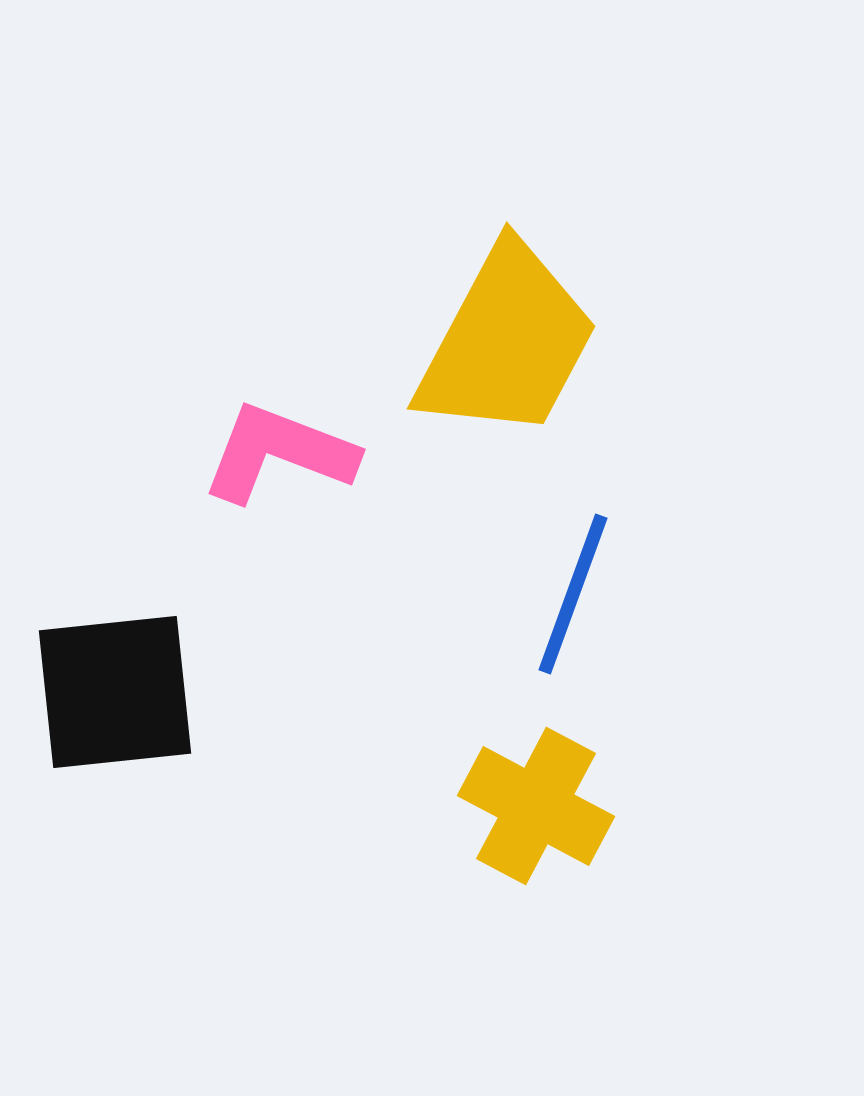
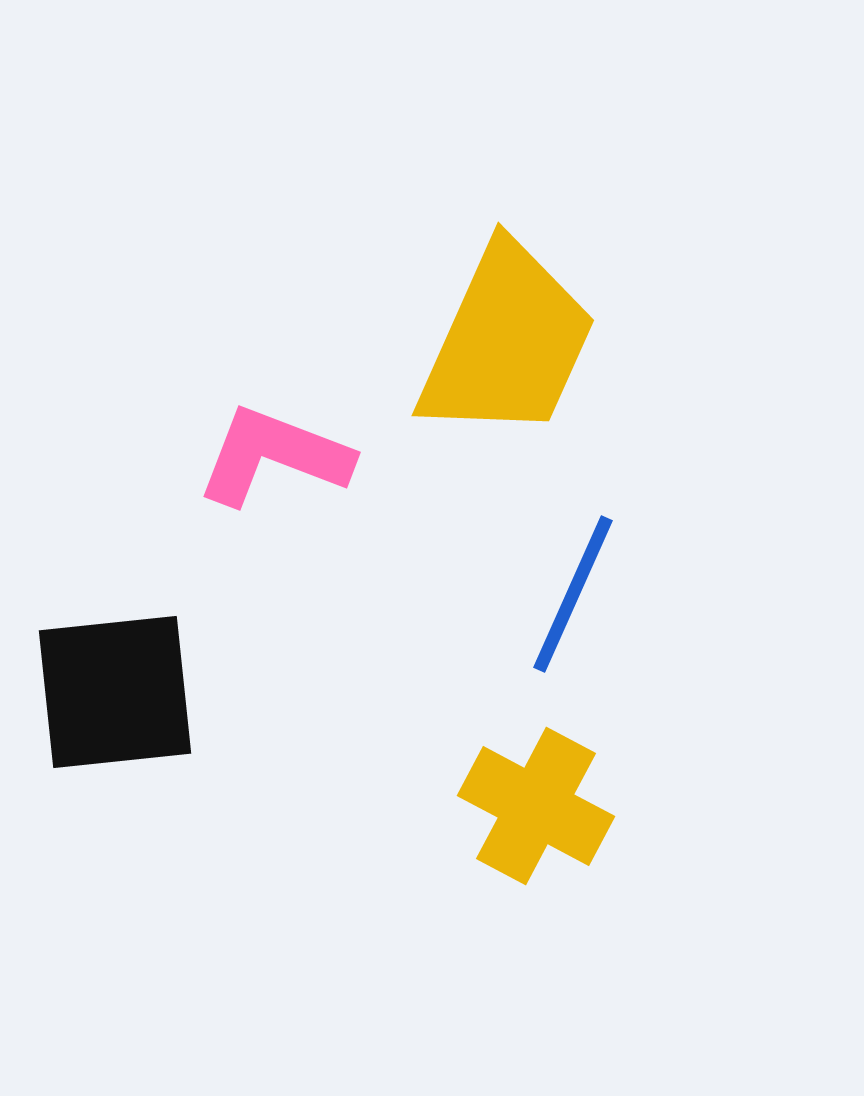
yellow trapezoid: rotated 4 degrees counterclockwise
pink L-shape: moved 5 px left, 3 px down
blue line: rotated 4 degrees clockwise
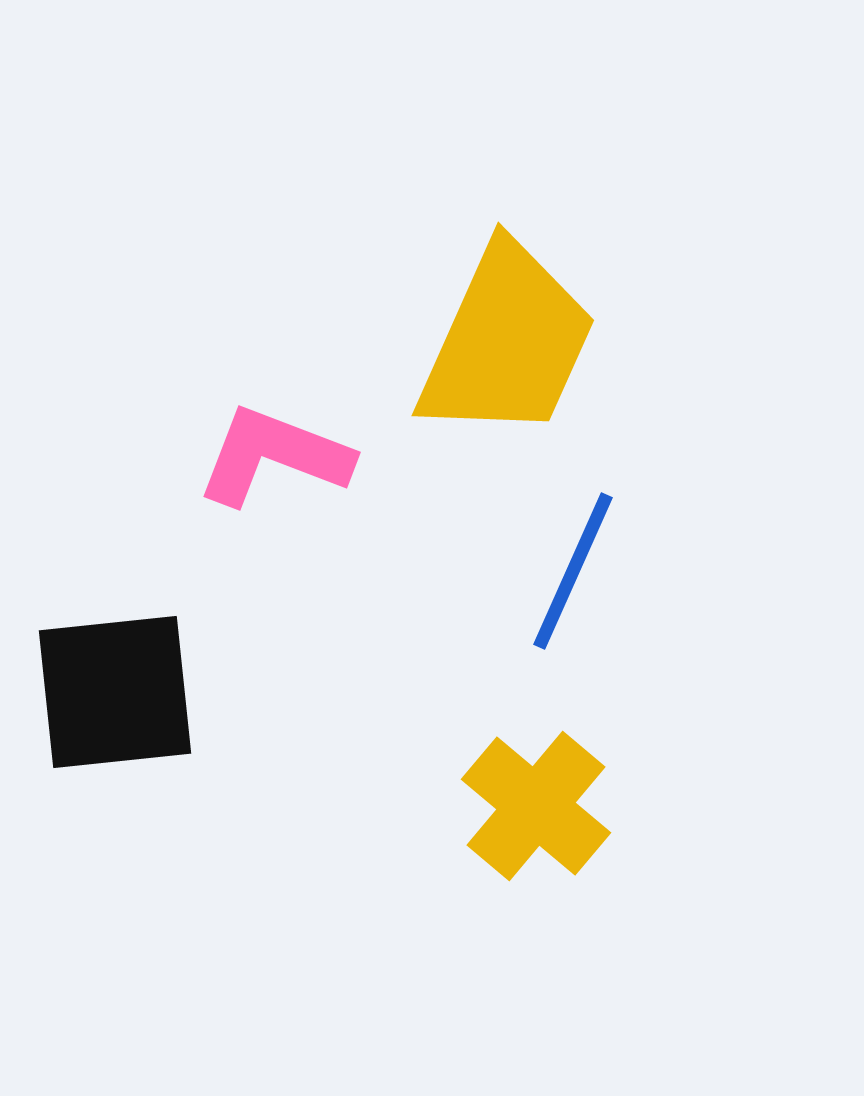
blue line: moved 23 px up
yellow cross: rotated 12 degrees clockwise
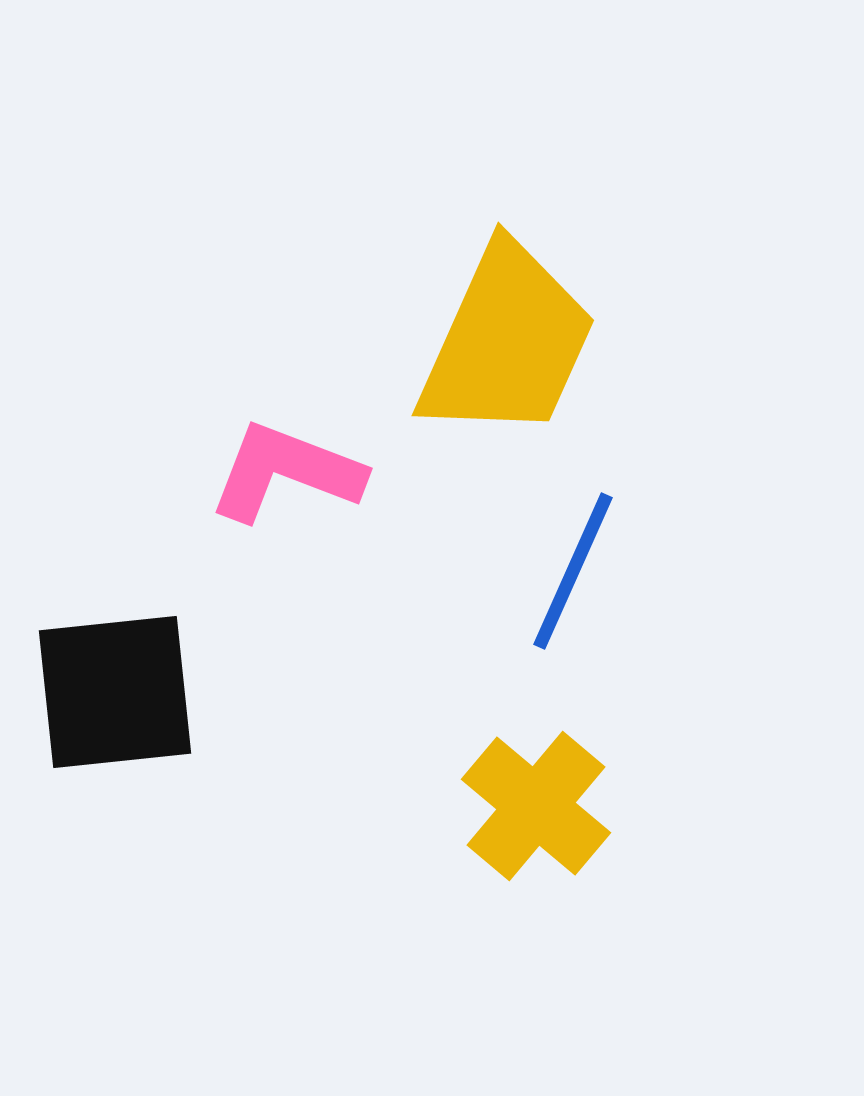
pink L-shape: moved 12 px right, 16 px down
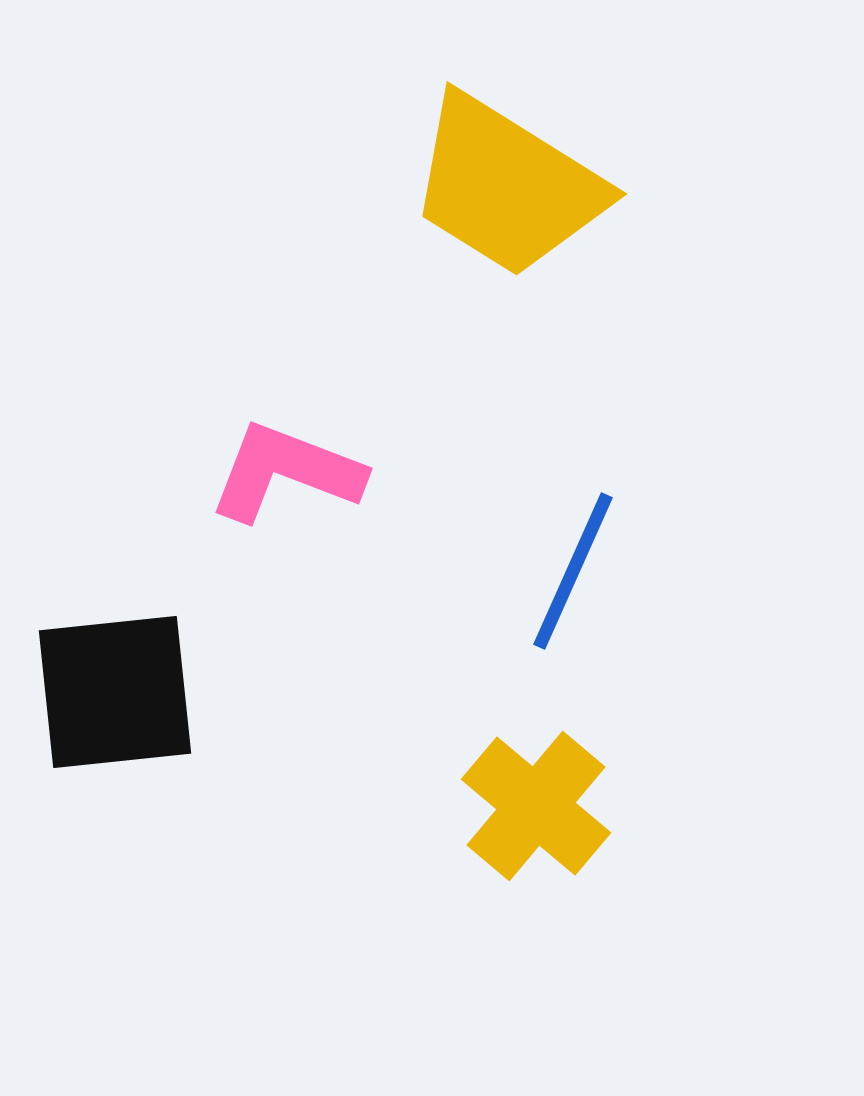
yellow trapezoid: moved 156 px up; rotated 98 degrees clockwise
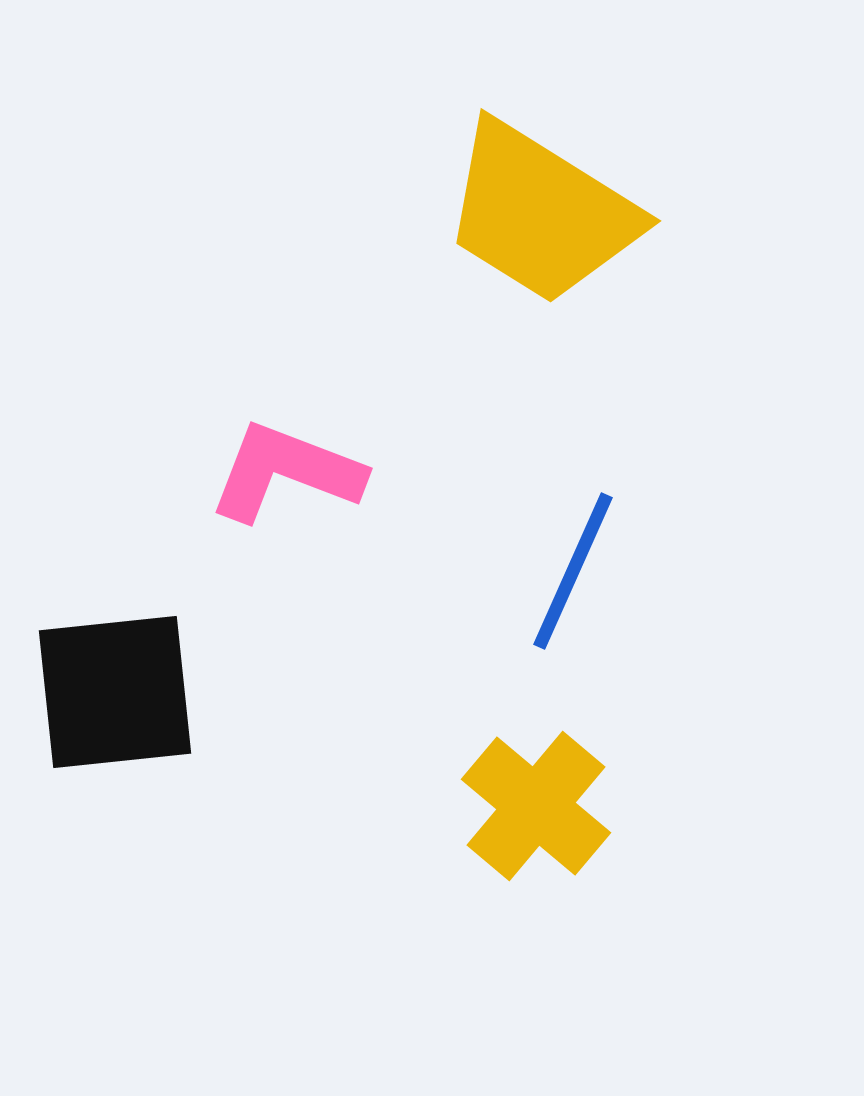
yellow trapezoid: moved 34 px right, 27 px down
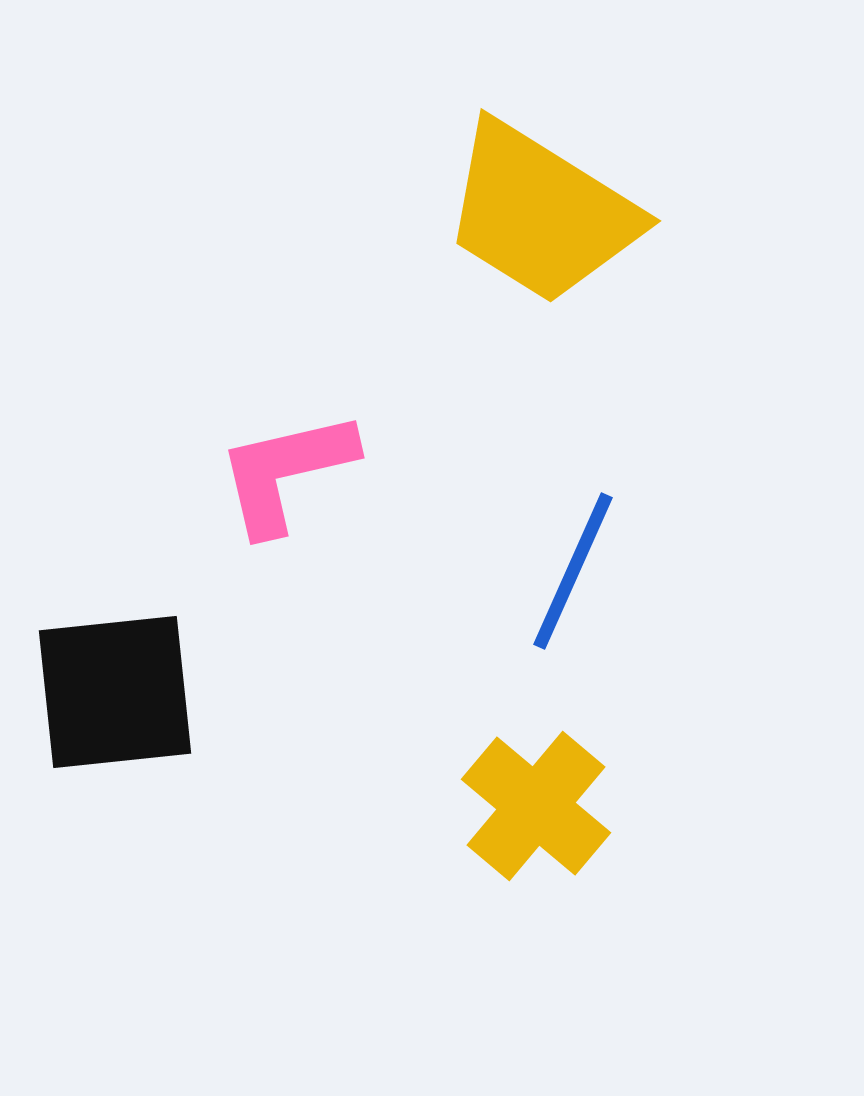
pink L-shape: rotated 34 degrees counterclockwise
